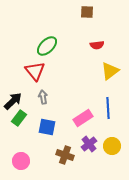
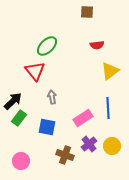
gray arrow: moved 9 px right
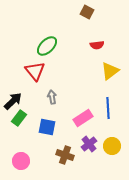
brown square: rotated 24 degrees clockwise
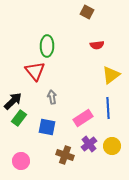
green ellipse: rotated 45 degrees counterclockwise
yellow triangle: moved 1 px right, 4 px down
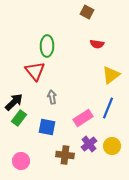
red semicircle: moved 1 px up; rotated 16 degrees clockwise
black arrow: moved 1 px right, 1 px down
blue line: rotated 25 degrees clockwise
brown cross: rotated 12 degrees counterclockwise
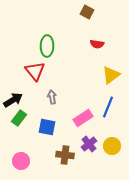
black arrow: moved 1 px left, 2 px up; rotated 12 degrees clockwise
blue line: moved 1 px up
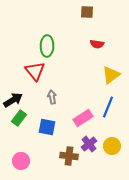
brown square: rotated 24 degrees counterclockwise
brown cross: moved 4 px right, 1 px down
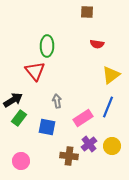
gray arrow: moved 5 px right, 4 px down
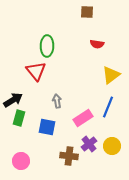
red triangle: moved 1 px right
green rectangle: rotated 21 degrees counterclockwise
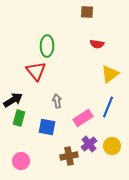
yellow triangle: moved 1 px left, 1 px up
brown cross: rotated 18 degrees counterclockwise
